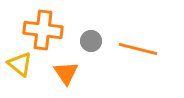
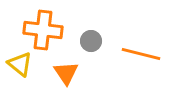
orange line: moved 3 px right, 5 px down
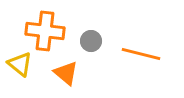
orange cross: moved 2 px right, 1 px down
orange triangle: rotated 16 degrees counterclockwise
